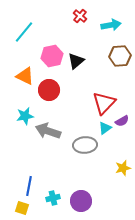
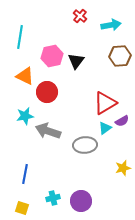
cyan line: moved 4 px left, 5 px down; rotated 30 degrees counterclockwise
black triangle: rotated 12 degrees counterclockwise
red circle: moved 2 px left, 2 px down
red triangle: moved 1 px right; rotated 15 degrees clockwise
blue line: moved 4 px left, 12 px up
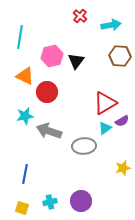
brown hexagon: rotated 10 degrees clockwise
gray arrow: moved 1 px right
gray ellipse: moved 1 px left, 1 px down
cyan cross: moved 3 px left, 4 px down
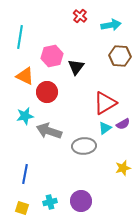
black triangle: moved 6 px down
purple semicircle: moved 1 px right, 3 px down
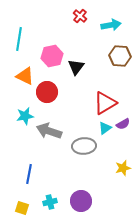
cyan line: moved 1 px left, 2 px down
blue line: moved 4 px right
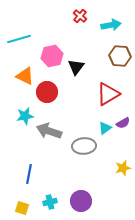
cyan line: rotated 65 degrees clockwise
red triangle: moved 3 px right, 9 px up
purple semicircle: moved 1 px up
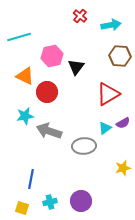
cyan line: moved 2 px up
blue line: moved 2 px right, 5 px down
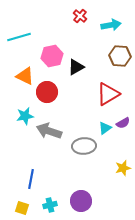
black triangle: rotated 24 degrees clockwise
cyan cross: moved 3 px down
